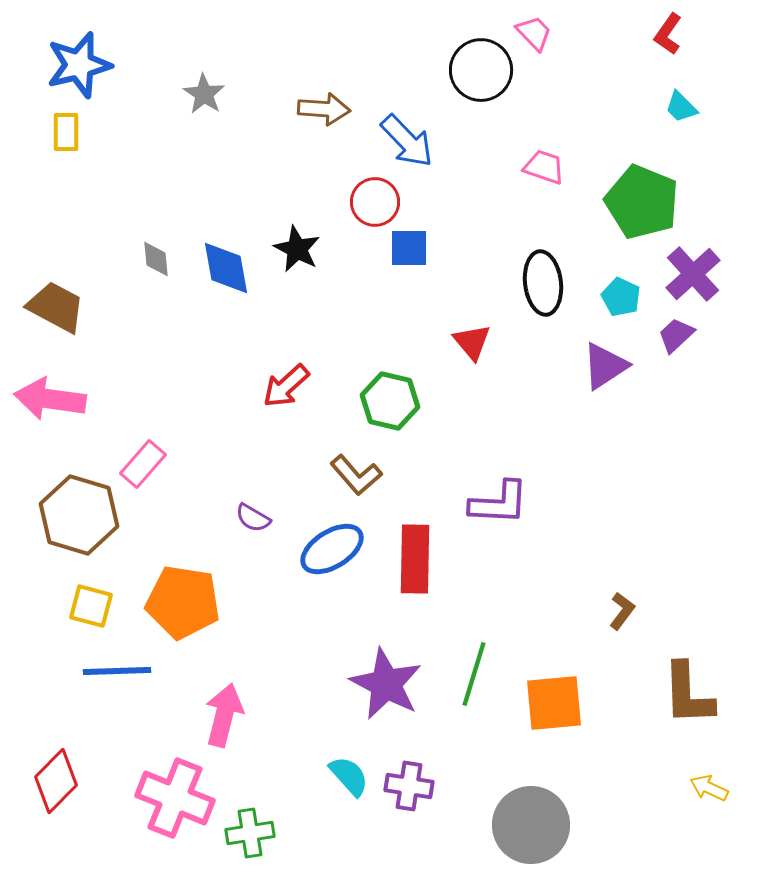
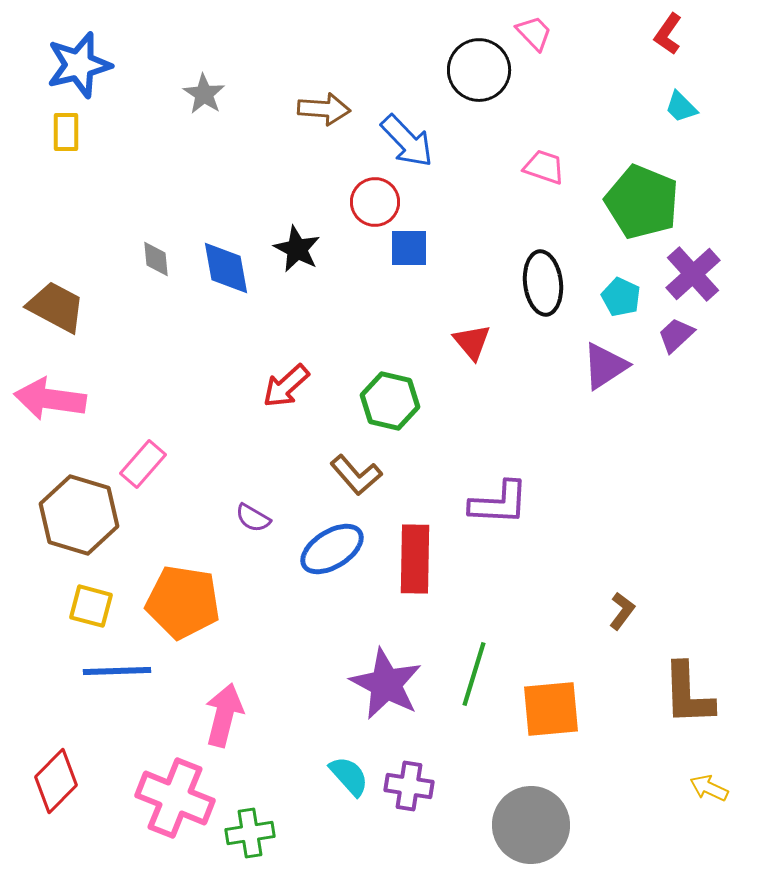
black circle at (481, 70): moved 2 px left
orange square at (554, 703): moved 3 px left, 6 px down
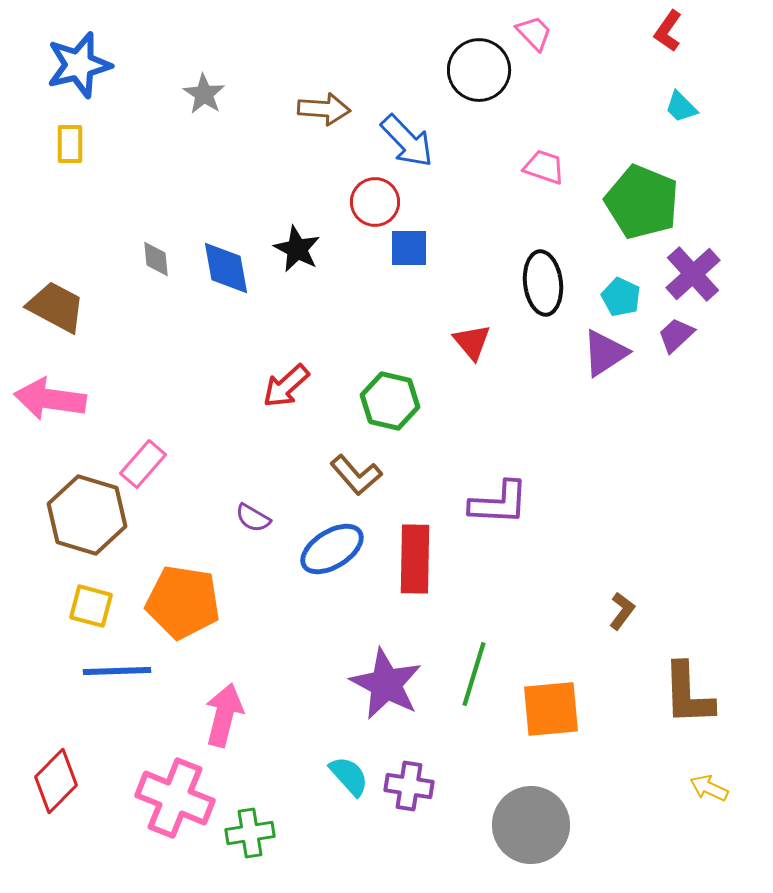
red L-shape at (668, 34): moved 3 px up
yellow rectangle at (66, 132): moved 4 px right, 12 px down
purple triangle at (605, 366): moved 13 px up
brown hexagon at (79, 515): moved 8 px right
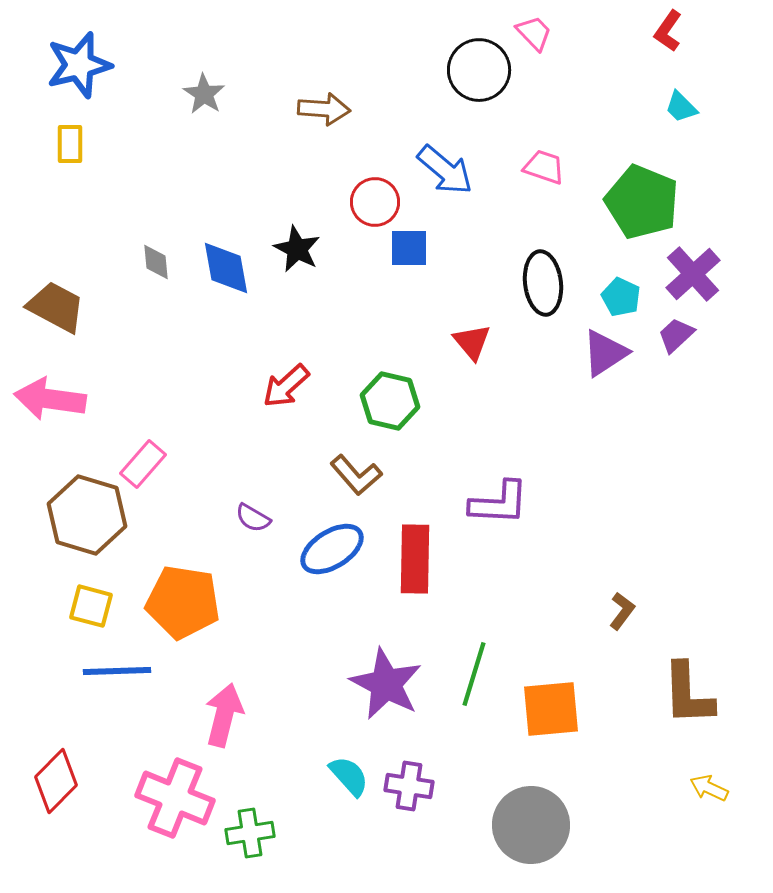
blue arrow at (407, 141): moved 38 px right, 29 px down; rotated 6 degrees counterclockwise
gray diamond at (156, 259): moved 3 px down
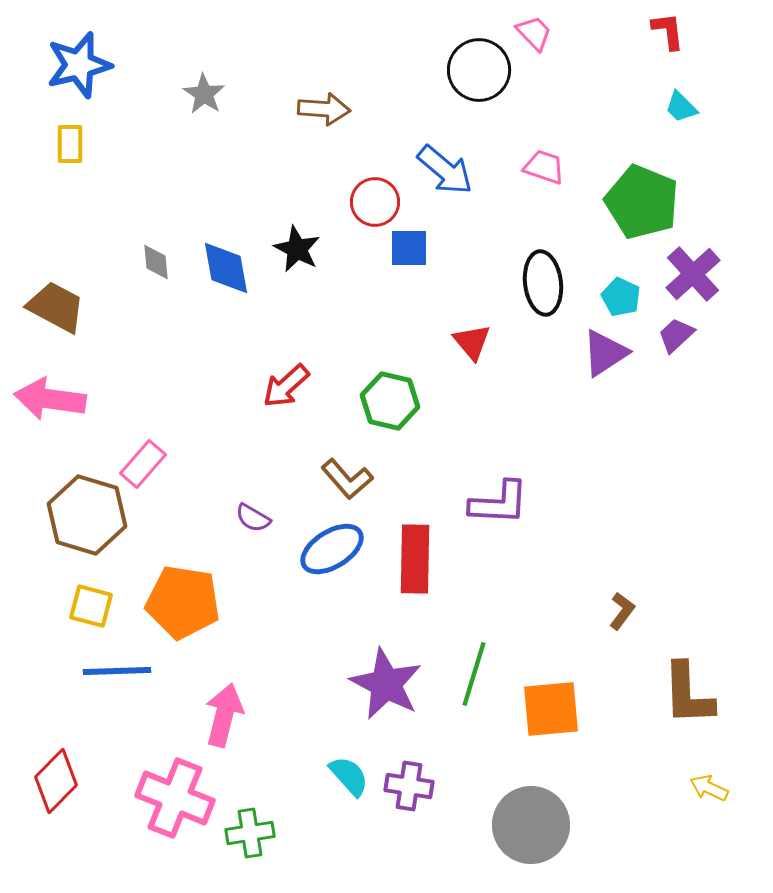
red L-shape at (668, 31): rotated 138 degrees clockwise
brown L-shape at (356, 475): moved 9 px left, 4 px down
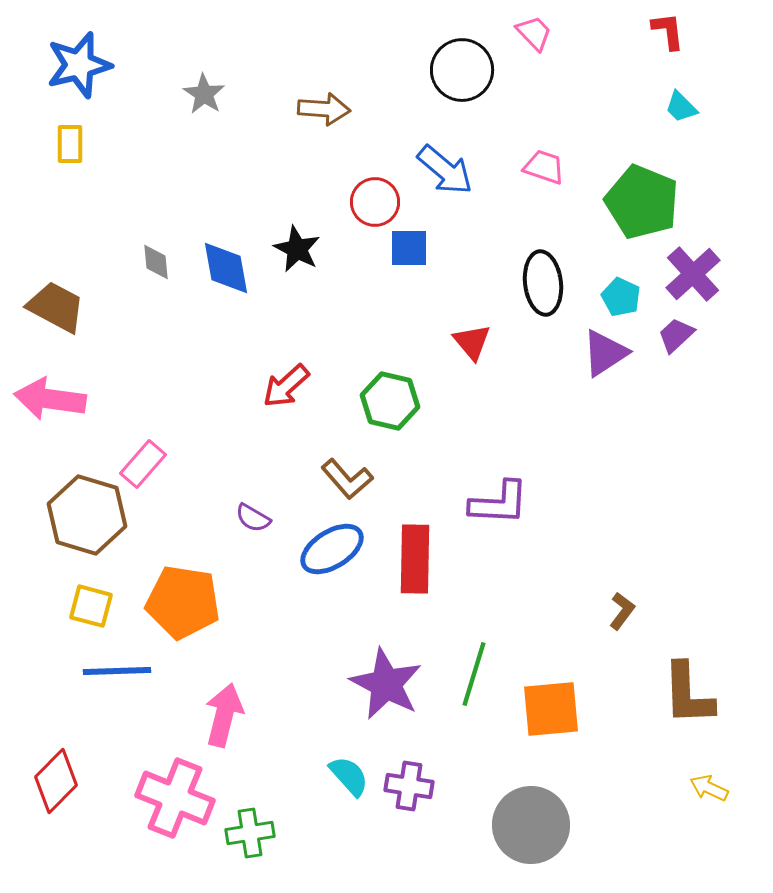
black circle at (479, 70): moved 17 px left
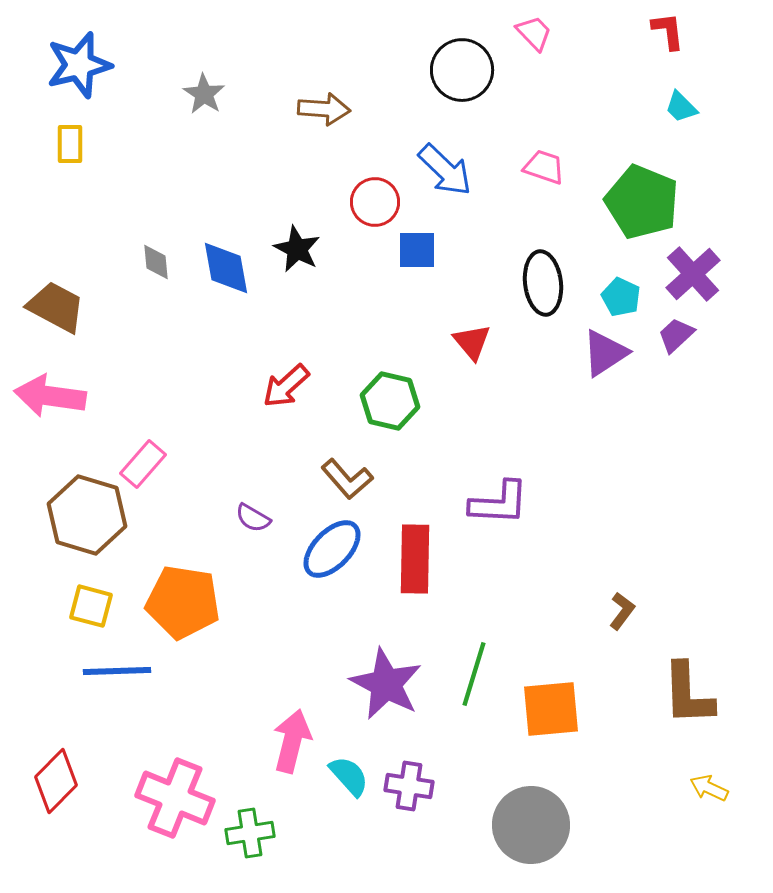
blue arrow at (445, 170): rotated 4 degrees clockwise
blue square at (409, 248): moved 8 px right, 2 px down
pink arrow at (50, 399): moved 3 px up
blue ellipse at (332, 549): rotated 14 degrees counterclockwise
pink arrow at (224, 715): moved 68 px right, 26 px down
